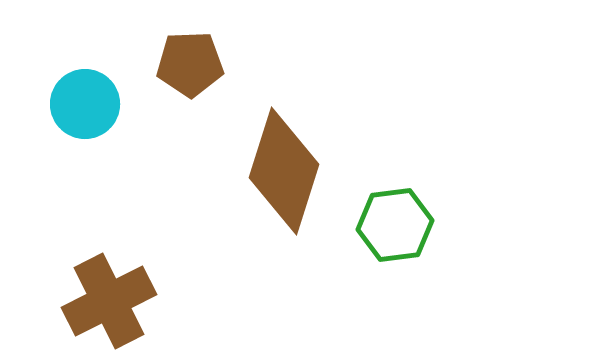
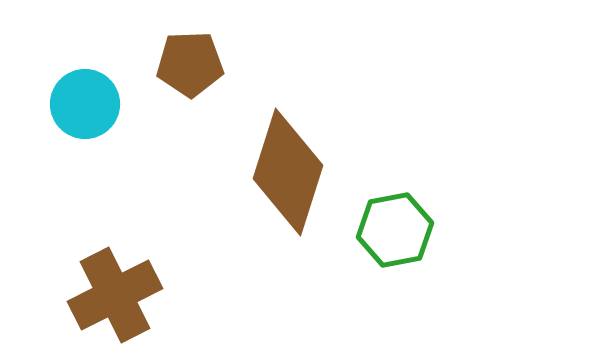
brown diamond: moved 4 px right, 1 px down
green hexagon: moved 5 px down; rotated 4 degrees counterclockwise
brown cross: moved 6 px right, 6 px up
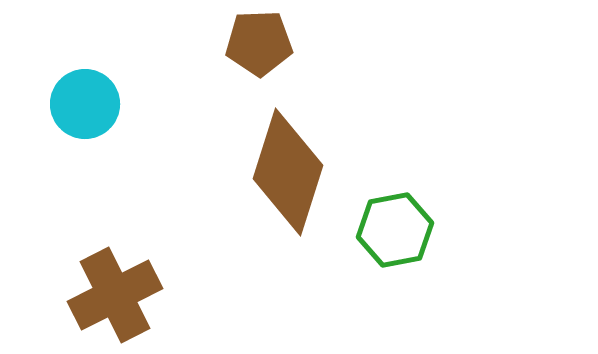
brown pentagon: moved 69 px right, 21 px up
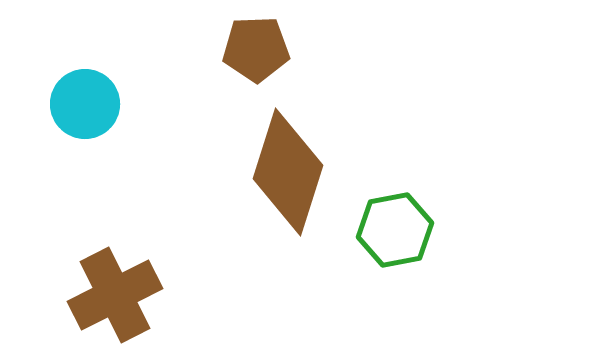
brown pentagon: moved 3 px left, 6 px down
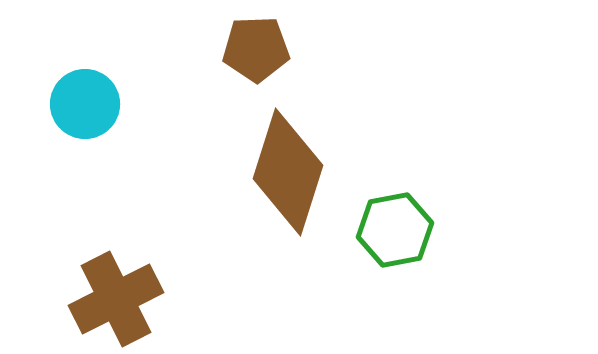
brown cross: moved 1 px right, 4 px down
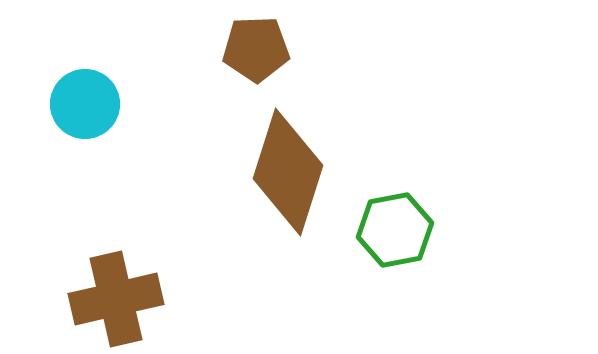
brown cross: rotated 14 degrees clockwise
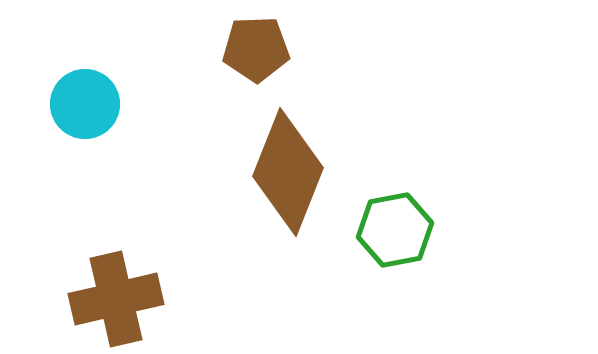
brown diamond: rotated 4 degrees clockwise
